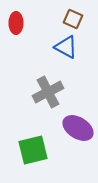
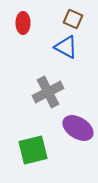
red ellipse: moved 7 px right
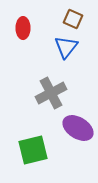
red ellipse: moved 5 px down
blue triangle: rotated 40 degrees clockwise
gray cross: moved 3 px right, 1 px down
